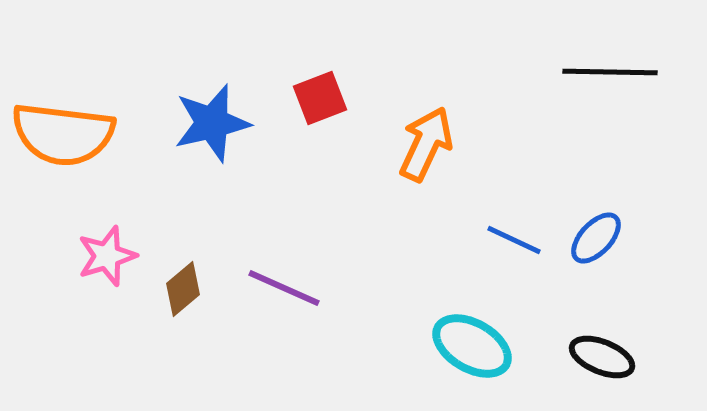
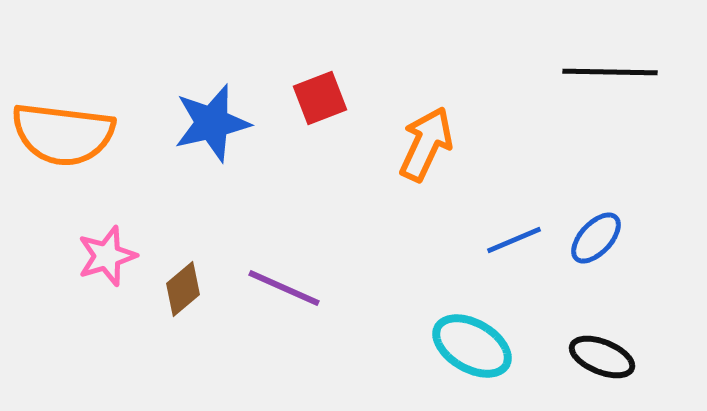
blue line: rotated 48 degrees counterclockwise
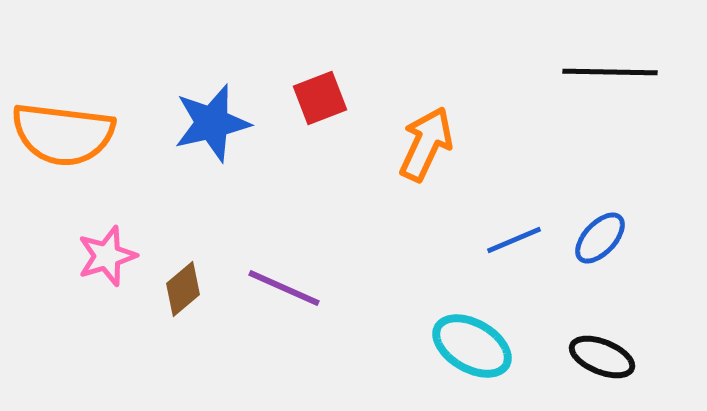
blue ellipse: moved 4 px right
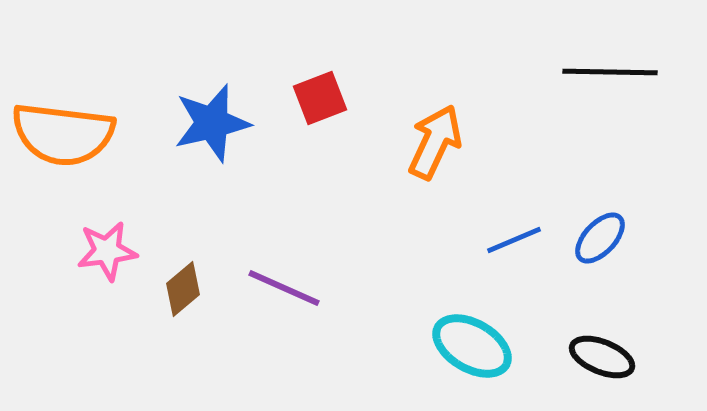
orange arrow: moved 9 px right, 2 px up
pink star: moved 5 px up; rotated 10 degrees clockwise
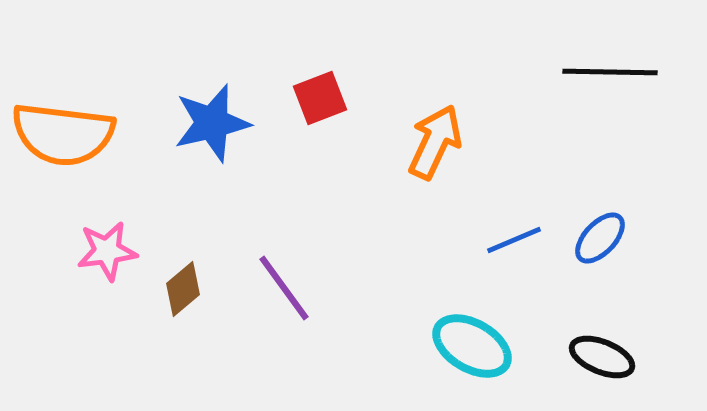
purple line: rotated 30 degrees clockwise
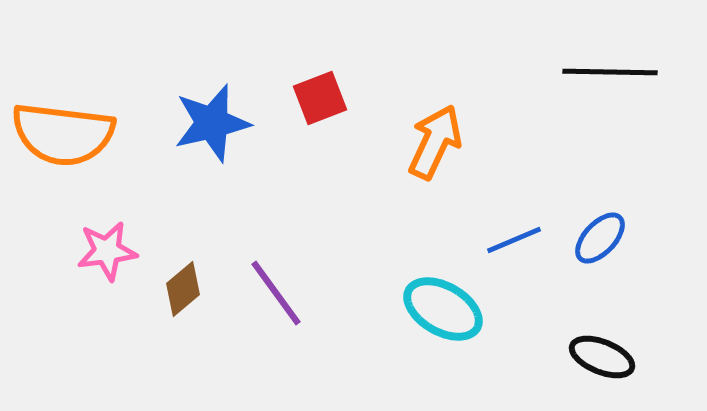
purple line: moved 8 px left, 5 px down
cyan ellipse: moved 29 px left, 37 px up
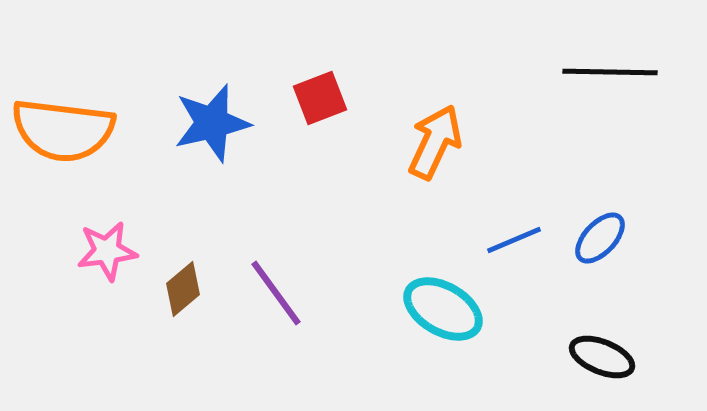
orange semicircle: moved 4 px up
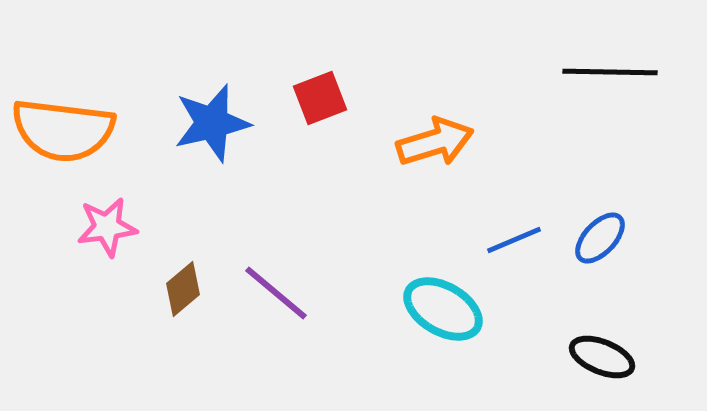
orange arrow: rotated 48 degrees clockwise
pink star: moved 24 px up
purple line: rotated 14 degrees counterclockwise
